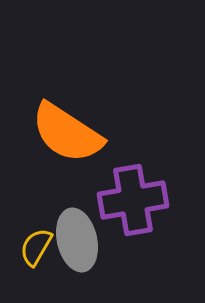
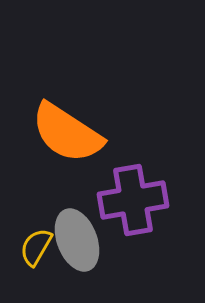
gray ellipse: rotated 8 degrees counterclockwise
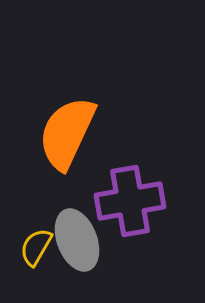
orange semicircle: rotated 82 degrees clockwise
purple cross: moved 3 px left, 1 px down
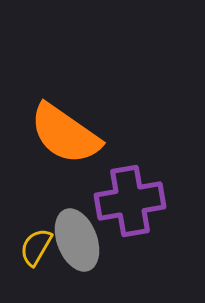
orange semicircle: moved 2 px left, 1 px down; rotated 80 degrees counterclockwise
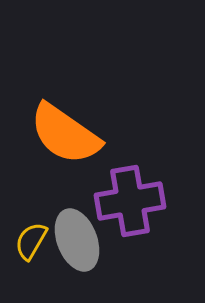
yellow semicircle: moved 5 px left, 6 px up
